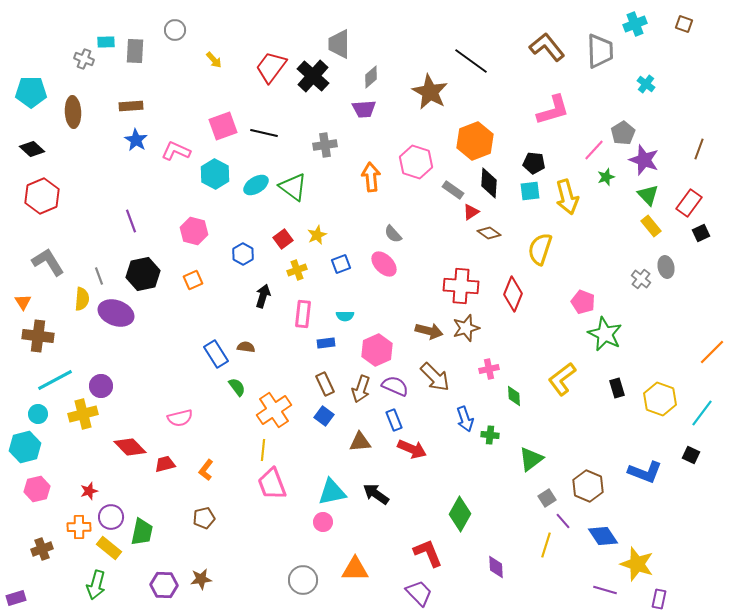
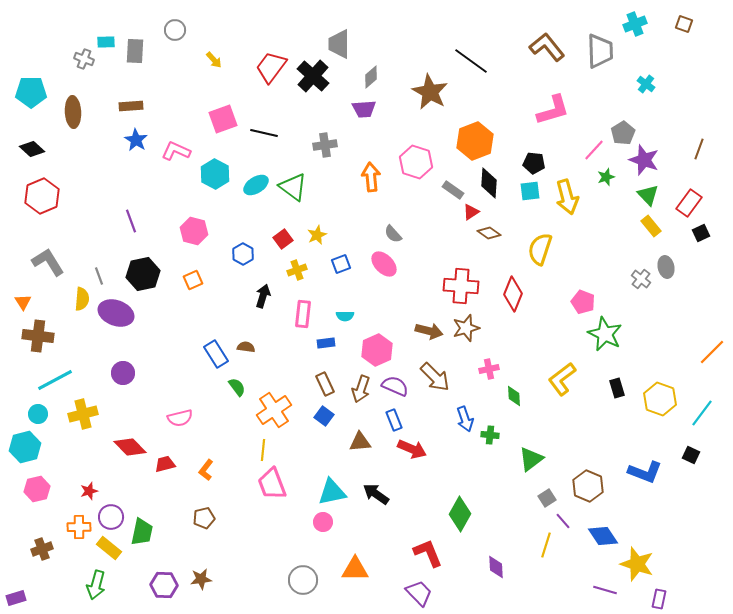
pink square at (223, 126): moved 7 px up
purple circle at (101, 386): moved 22 px right, 13 px up
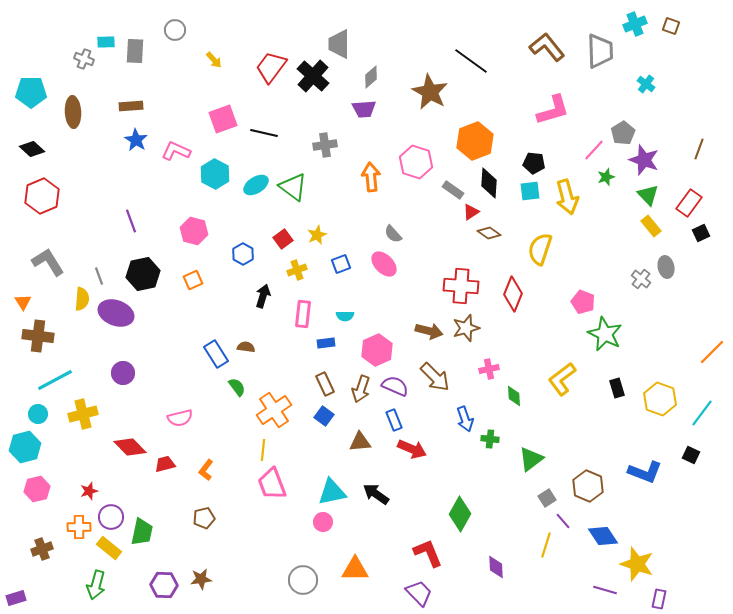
brown square at (684, 24): moved 13 px left, 2 px down
green cross at (490, 435): moved 4 px down
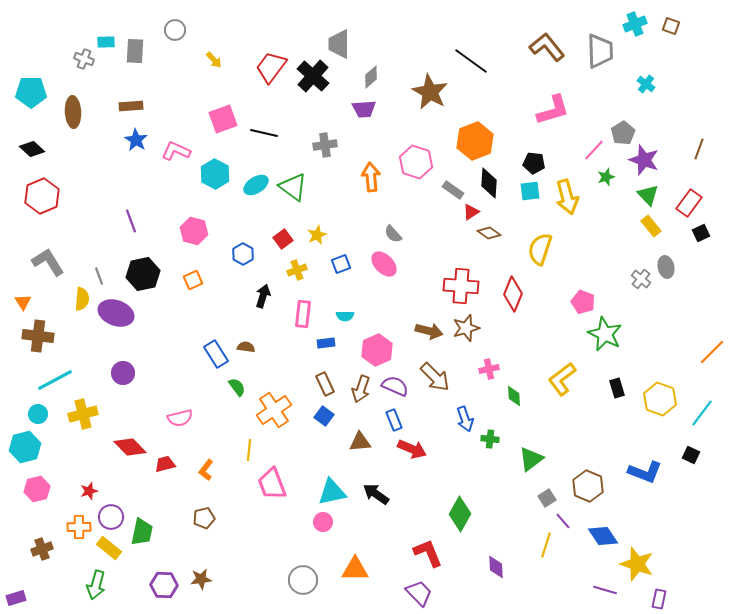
yellow line at (263, 450): moved 14 px left
